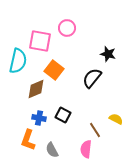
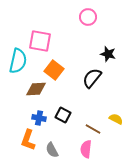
pink circle: moved 21 px right, 11 px up
brown diamond: rotated 20 degrees clockwise
brown line: moved 2 px left, 1 px up; rotated 28 degrees counterclockwise
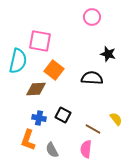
pink circle: moved 4 px right
black semicircle: rotated 55 degrees clockwise
yellow semicircle: rotated 24 degrees clockwise
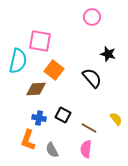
black semicircle: rotated 45 degrees clockwise
brown line: moved 4 px left, 1 px up
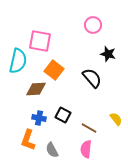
pink circle: moved 1 px right, 8 px down
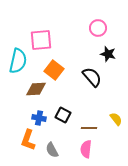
pink circle: moved 5 px right, 3 px down
pink square: moved 1 px right, 1 px up; rotated 15 degrees counterclockwise
black semicircle: moved 1 px up
brown line: rotated 28 degrees counterclockwise
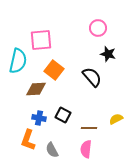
yellow semicircle: rotated 80 degrees counterclockwise
